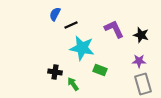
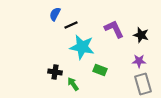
cyan star: moved 1 px up
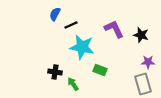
purple star: moved 9 px right, 1 px down
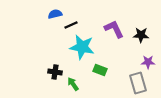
blue semicircle: rotated 48 degrees clockwise
black star: rotated 14 degrees counterclockwise
gray rectangle: moved 5 px left, 1 px up
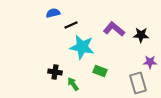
blue semicircle: moved 2 px left, 1 px up
purple L-shape: rotated 25 degrees counterclockwise
purple star: moved 2 px right
green rectangle: moved 1 px down
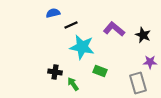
black star: moved 2 px right; rotated 21 degrees clockwise
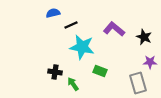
black star: moved 1 px right, 2 px down
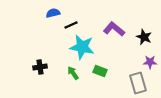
black cross: moved 15 px left, 5 px up; rotated 16 degrees counterclockwise
green arrow: moved 11 px up
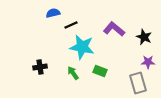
purple star: moved 2 px left
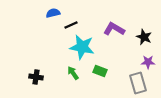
purple L-shape: rotated 10 degrees counterclockwise
black cross: moved 4 px left, 10 px down; rotated 16 degrees clockwise
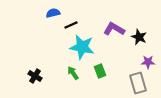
black star: moved 5 px left
green rectangle: rotated 48 degrees clockwise
black cross: moved 1 px left, 1 px up; rotated 24 degrees clockwise
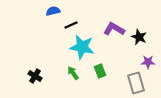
blue semicircle: moved 2 px up
gray rectangle: moved 2 px left
